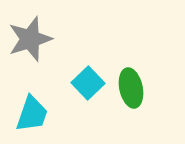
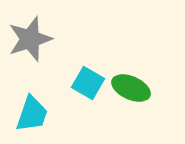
cyan square: rotated 16 degrees counterclockwise
green ellipse: rotated 54 degrees counterclockwise
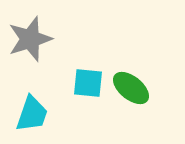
cyan square: rotated 24 degrees counterclockwise
green ellipse: rotated 15 degrees clockwise
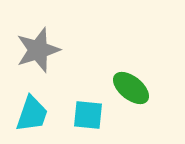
gray star: moved 8 px right, 11 px down
cyan square: moved 32 px down
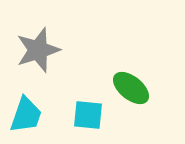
cyan trapezoid: moved 6 px left, 1 px down
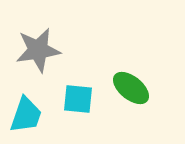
gray star: rotated 9 degrees clockwise
cyan square: moved 10 px left, 16 px up
